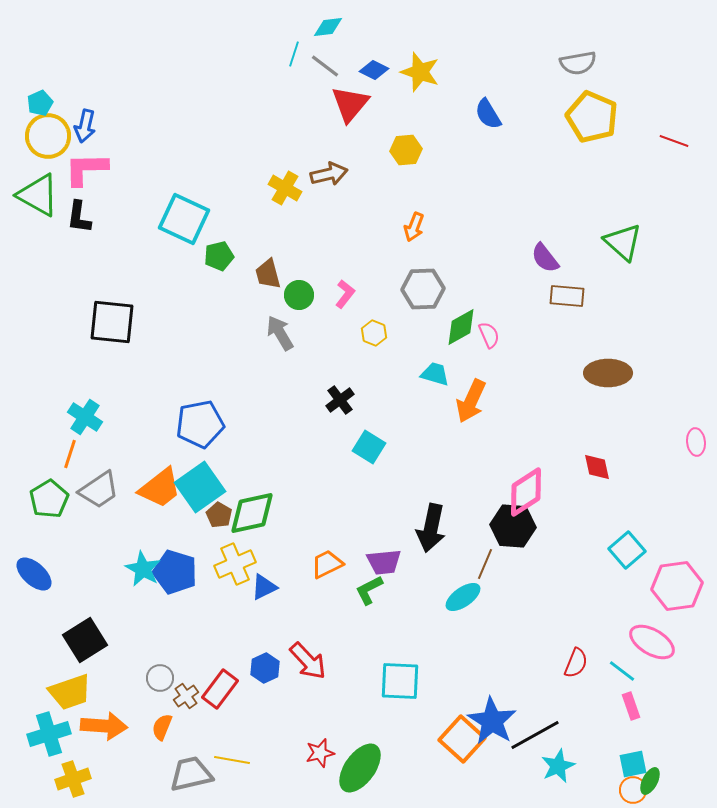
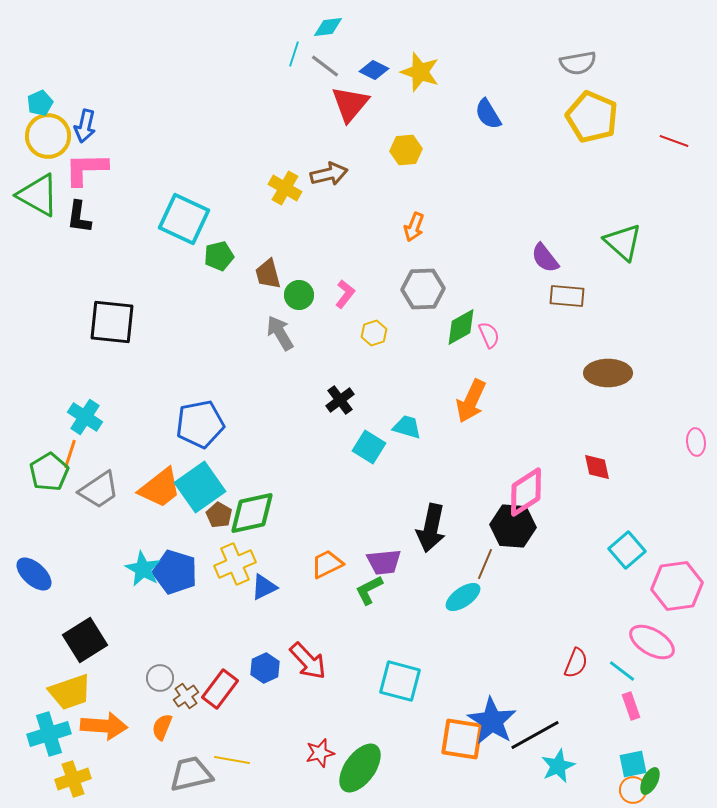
yellow hexagon at (374, 333): rotated 20 degrees clockwise
cyan trapezoid at (435, 374): moved 28 px left, 53 px down
green pentagon at (49, 499): moved 27 px up
cyan square at (400, 681): rotated 12 degrees clockwise
orange square at (462, 739): rotated 33 degrees counterclockwise
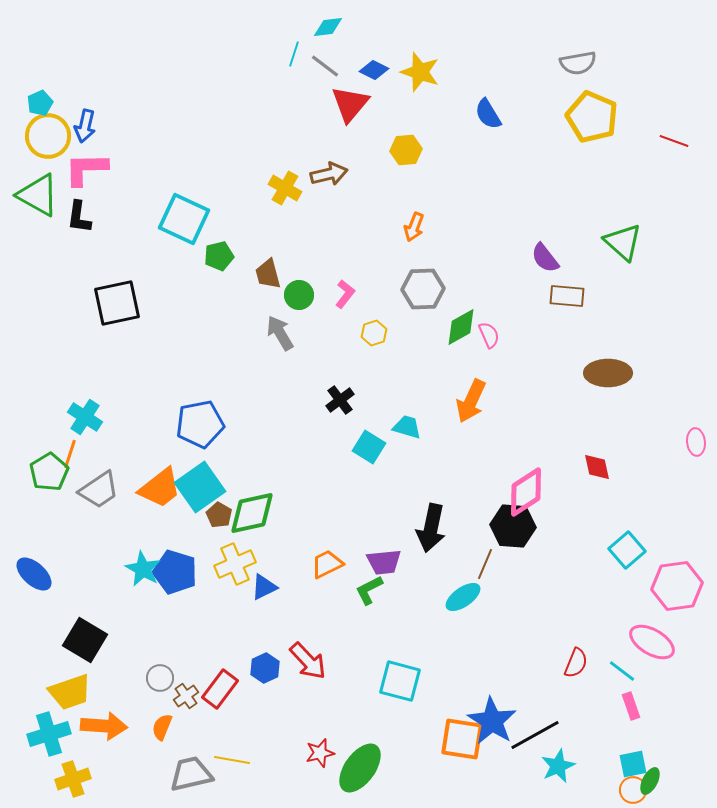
black square at (112, 322): moved 5 px right, 19 px up; rotated 18 degrees counterclockwise
black square at (85, 640): rotated 27 degrees counterclockwise
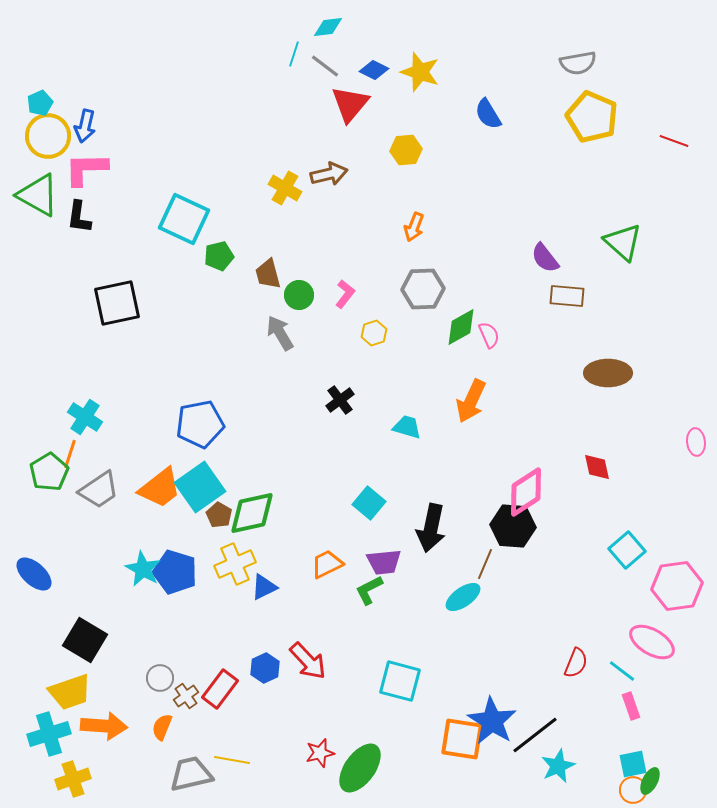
cyan square at (369, 447): moved 56 px down; rotated 8 degrees clockwise
black line at (535, 735): rotated 9 degrees counterclockwise
